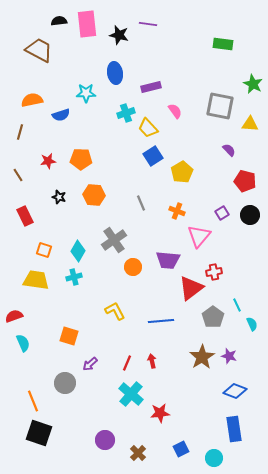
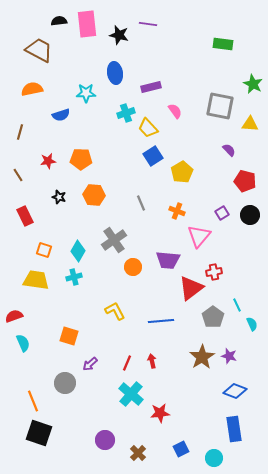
orange semicircle at (32, 100): moved 11 px up
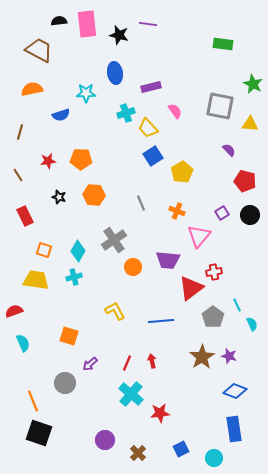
red semicircle at (14, 316): moved 5 px up
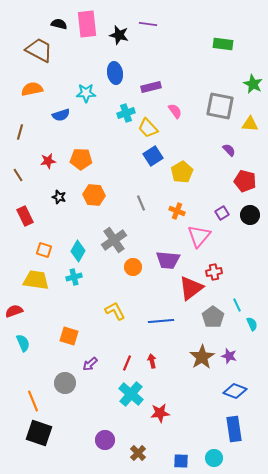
black semicircle at (59, 21): moved 3 px down; rotated 21 degrees clockwise
blue square at (181, 449): moved 12 px down; rotated 28 degrees clockwise
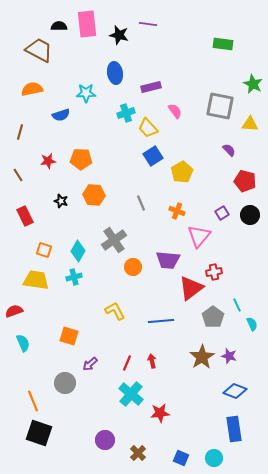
black semicircle at (59, 24): moved 2 px down; rotated 14 degrees counterclockwise
black star at (59, 197): moved 2 px right, 4 px down
blue square at (181, 461): moved 3 px up; rotated 21 degrees clockwise
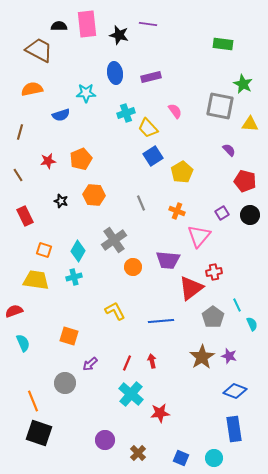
green star at (253, 84): moved 10 px left
purple rectangle at (151, 87): moved 10 px up
orange pentagon at (81, 159): rotated 25 degrees counterclockwise
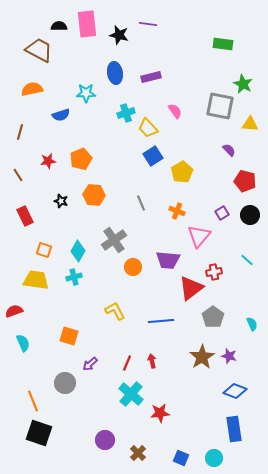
cyan line at (237, 305): moved 10 px right, 45 px up; rotated 24 degrees counterclockwise
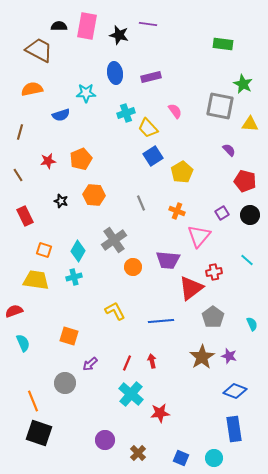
pink rectangle at (87, 24): moved 2 px down; rotated 16 degrees clockwise
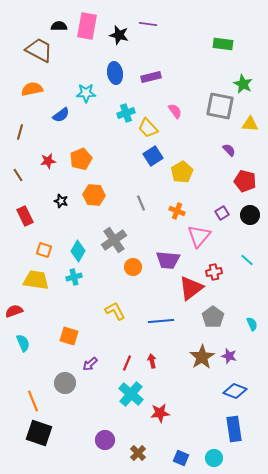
blue semicircle at (61, 115): rotated 18 degrees counterclockwise
